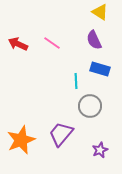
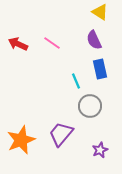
blue rectangle: rotated 60 degrees clockwise
cyan line: rotated 21 degrees counterclockwise
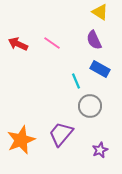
blue rectangle: rotated 48 degrees counterclockwise
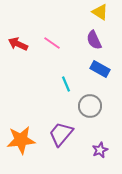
cyan line: moved 10 px left, 3 px down
orange star: rotated 16 degrees clockwise
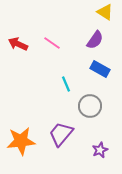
yellow triangle: moved 5 px right
purple semicircle: moved 1 px right; rotated 120 degrees counterclockwise
orange star: moved 1 px down
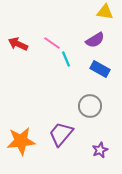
yellow triangle: rotated 24 degrees counterclockwise
purple semicircle: rotated 24 degrees clockwise
cyan line: moved 25 px up
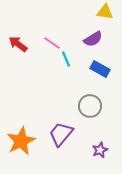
purple semicircle: moved 2 px left, 1 px up
red arrow: rotated 12 degrees clockwise
orange star: rotated 20 degrees counterclockwise
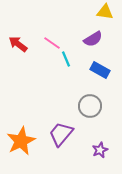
blue rectangle: moved 1 px down
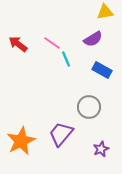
yellow triangle: rotated 18 degrees counterclockwise
blue rectangle: moved 2 px right
gray circle: moved 1 px left, 1 px down
purple star: moved 1 px right, 1 px up
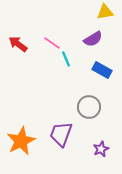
purple trapezoid: rotated 20 degrees counterclockwise
